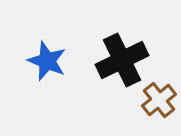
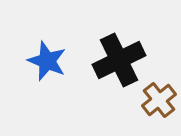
black cross: moved 3 px left
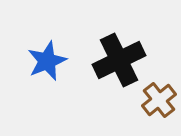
blue star: rotated 27 degrees clockwise
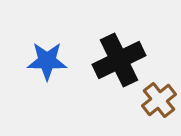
blue star: rotated 24 degrees clockwise
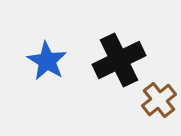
blue star: rotated 30 degrees clockwise
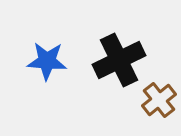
blue star: rotated 27 degrees counterclockwise
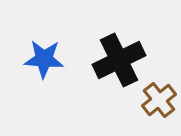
blue star: moved 3 px left, 2 px up
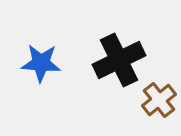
blue star: moved 3 px left, 4 px down
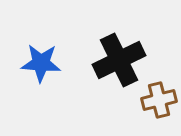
brown cross: rotated 24 degrees clockwise
